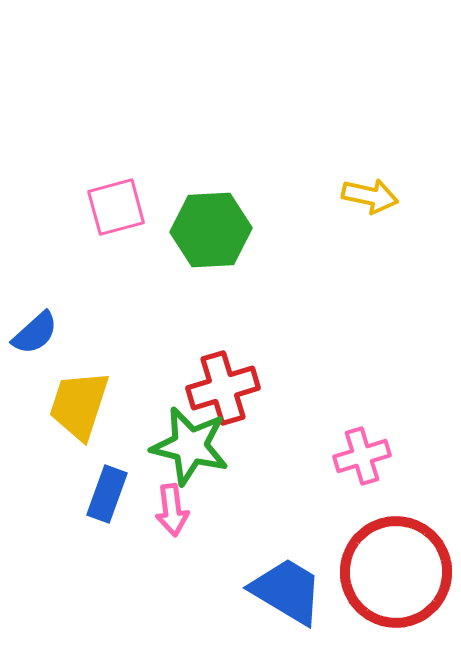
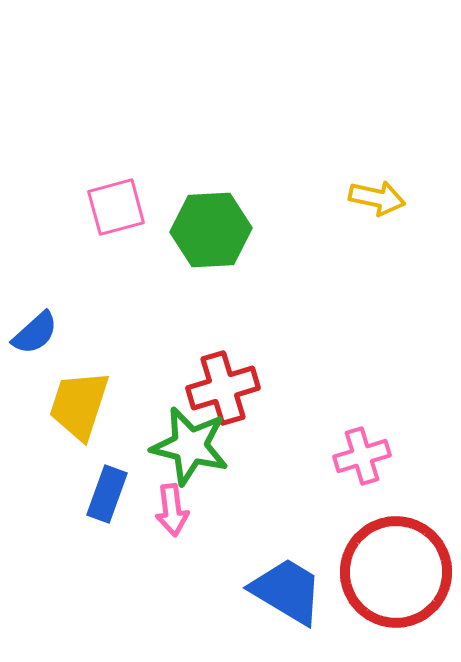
yellow arrow: moved 7 px right, 2 px down
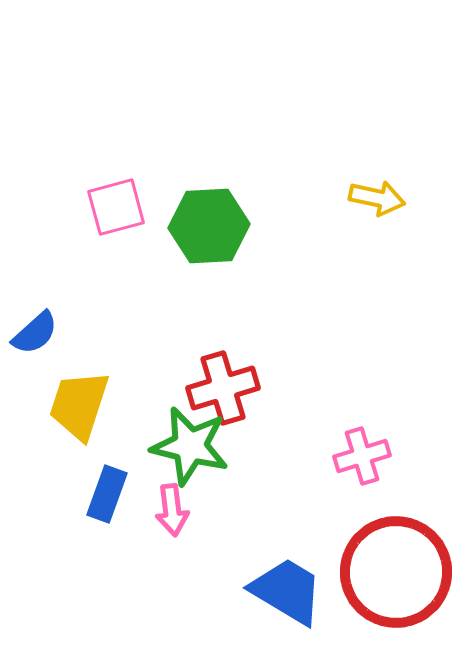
green hexagon: moved 2 px left, 4 px up
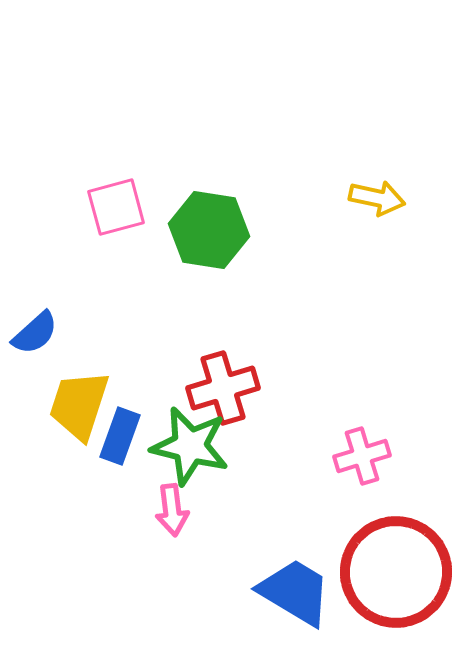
green hexagon: moved 4 px down; rotated 12 degrees clockwise
blue rectangle: moved 13 px right, 58 px up
blue trapezoid: moved 8 px right, 1 px down
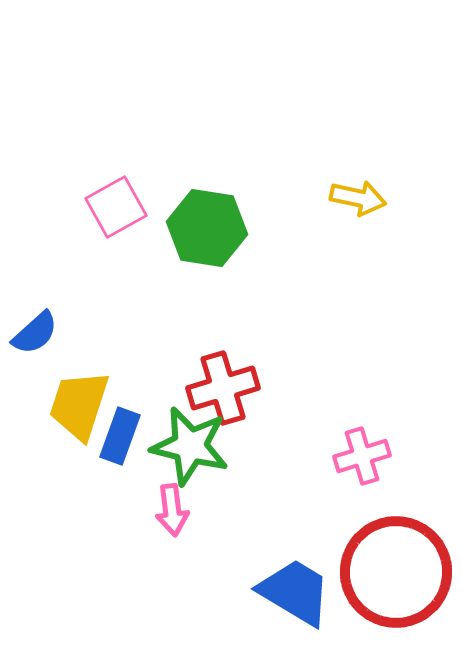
yellow arrow: moved 19 px left
pink square: rotated 14 degrees counterclockwise
green hexagon: moved 2 px left, 2 px up
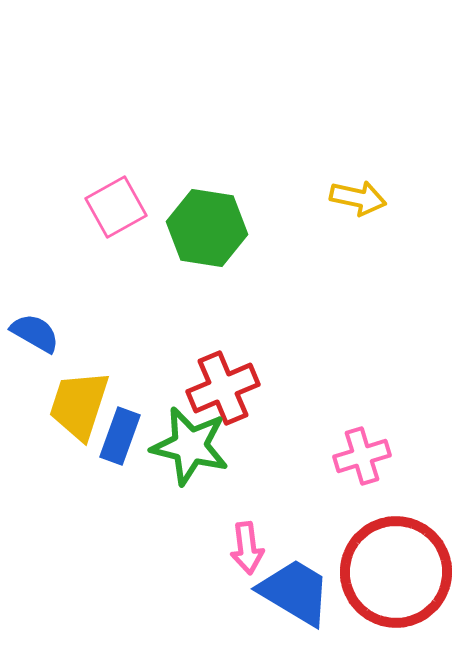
blue semicircle: rotated 108 degrees counterclockwise
red cross: rotated 6 degrees counterclockwise
pink arrow: moved 75 px right, 38 px down
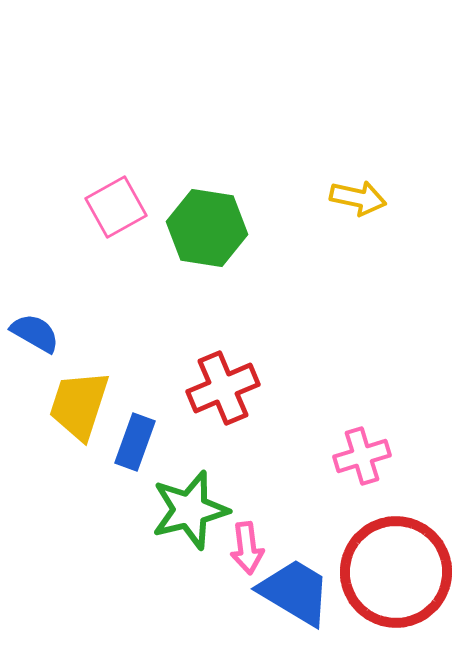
blue rectangle: moved 15 px right, 6 px down
green star: moved 64 px down; rotated 28 degrees counterclockwise
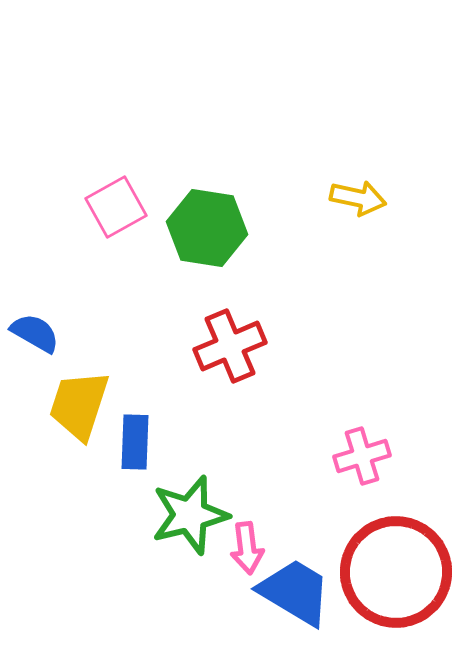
red cross: moved 7 px right, 42 px up
blue rectangle: rotated 18 degrees counterclockwise
green star: moved 5 px down
